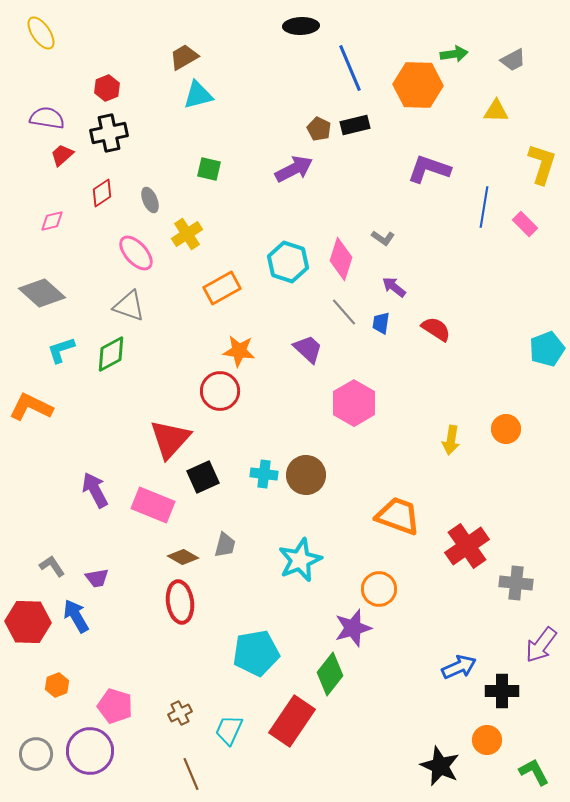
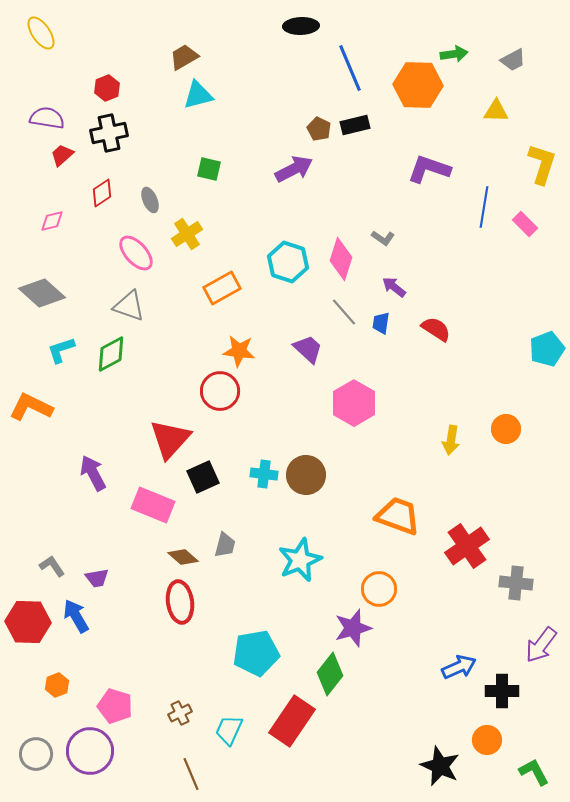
purple arrow at (95, 490): moved 2 px left, 17 px up
brown diamond at (183, 557): rotated 12 degrees clockwise
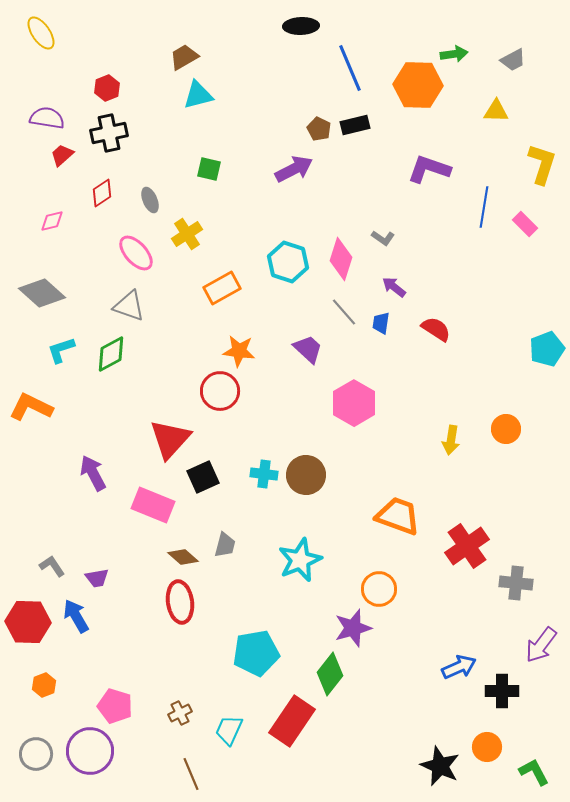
orange hexagon at (57, 685): moved 13 px left
orange circle at (487, 740): moved 7 px down
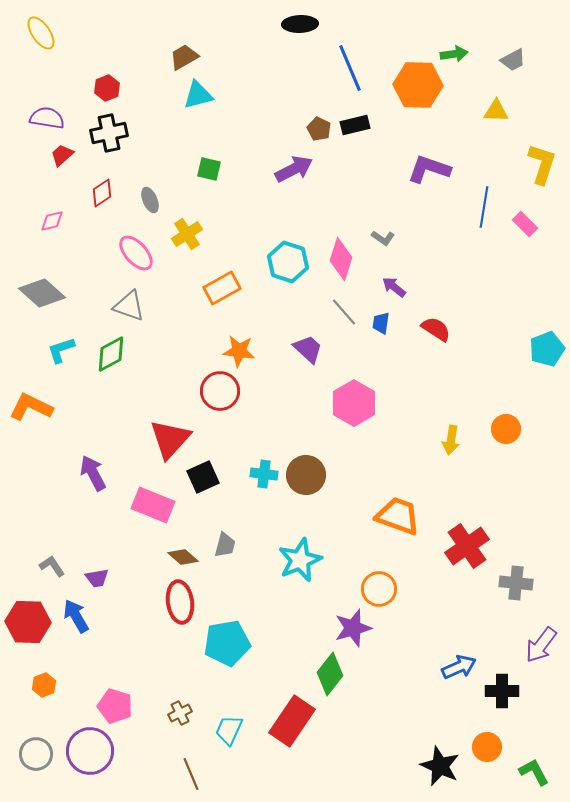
black ellipse at (301, 26): moved 1 px left, 2 px up
cyan pentagon at (256, 653): moved 29 px left, 10 px up
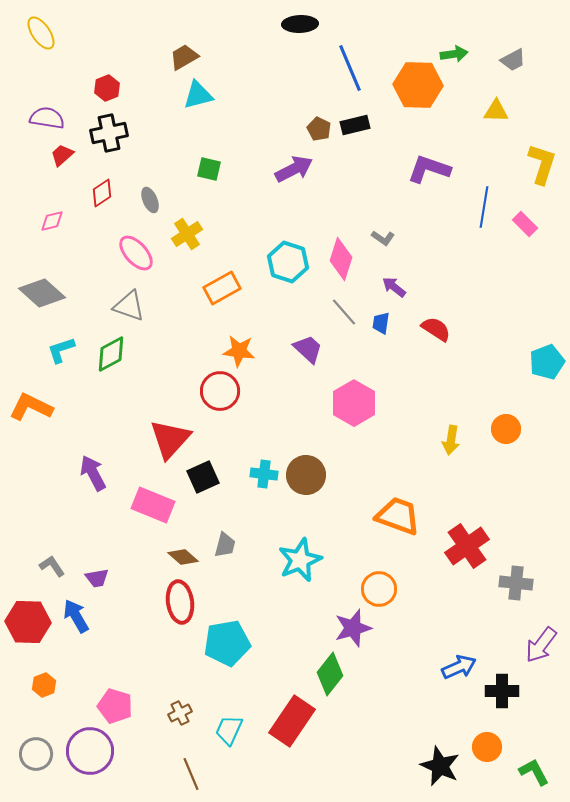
cyan pentagon at (547, 349): moved 13 px down
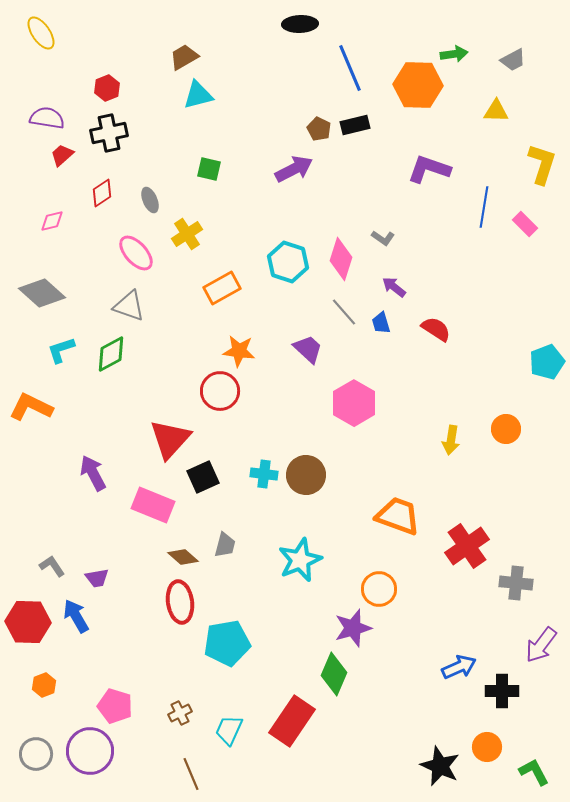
blue trapezoid at (381, 323): rotated 25 degrees counterclockwise
green diamond at (330, 674): moved 4 px right; rotated 15 degrees counterclockwise
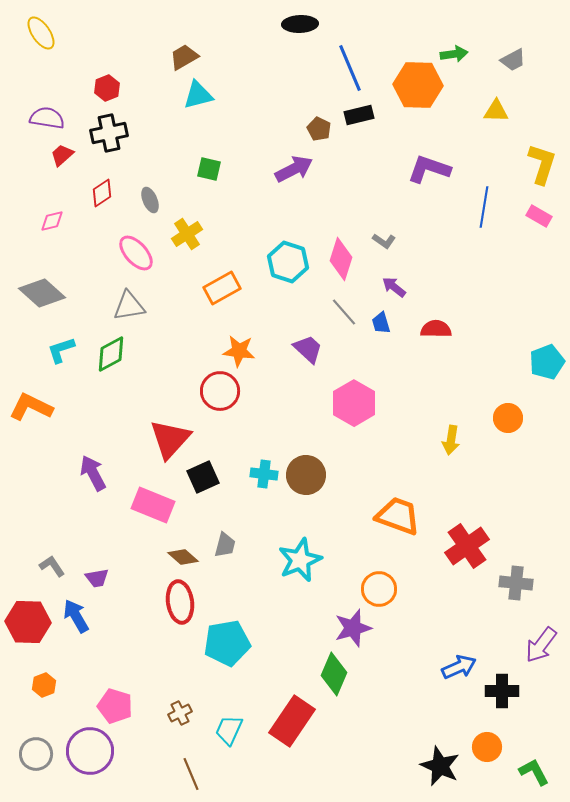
black rectangle at (355, 125): moved 4 px right, 10 px up
pink rectangle at (525, 224): moved 14 px right, 8 px up; rotated 15 degrees counterclockwise
gray L-shape at (383, 238): moved 1 px right, 3 px down
gray triangle at (129, 306): rotated 28 degrees counterclockwise
red semicircle at (436, 329): rotated 32 degrees counterclockwise
orange circle at (506, 429): moved 2 px right, 11 px up
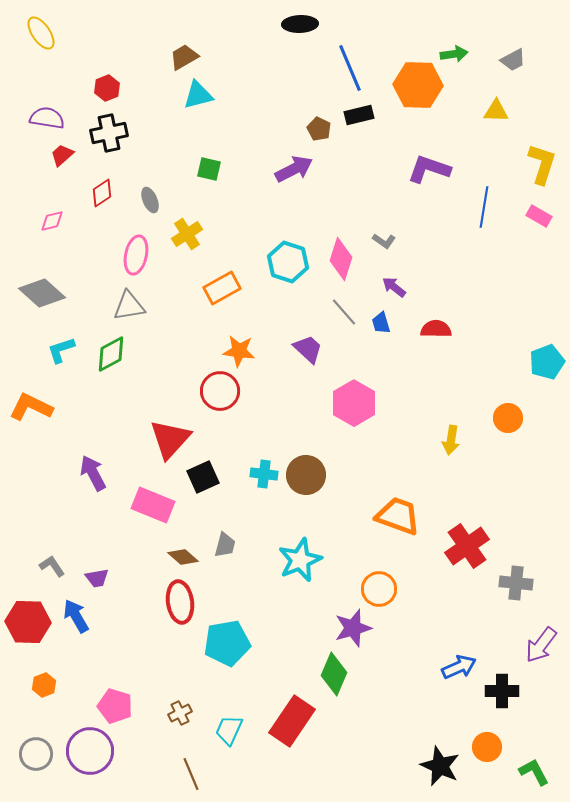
pink ellipse at (136, 253): moved 2 px down; rotated 54 degrees clockwise
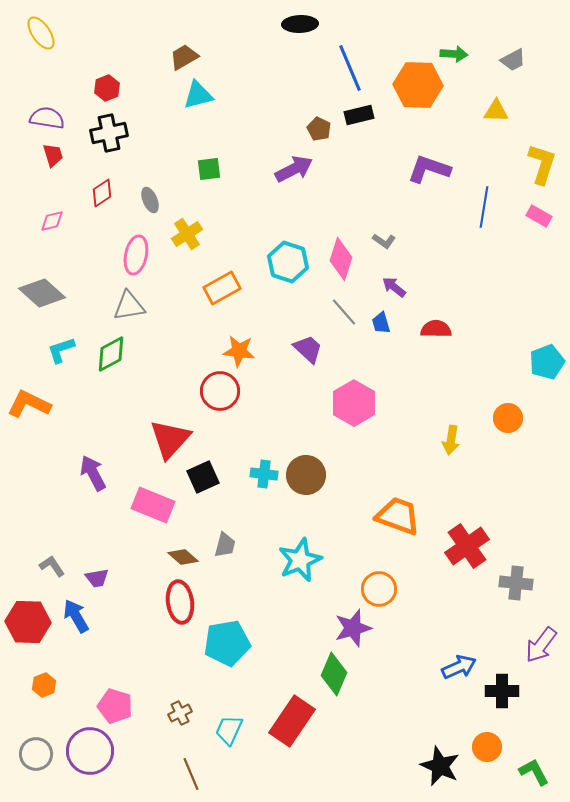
green arrow at (454, 54): rotated 12 degrees clockwise
red trapezoid at (62, 155): moved 9 px left; rotated 115 degrees clockwise
green square at (209, 169): rotated 20 degrees counterclockwise
orange L-shape at (31, 407): moved 2 px left, 3 px up
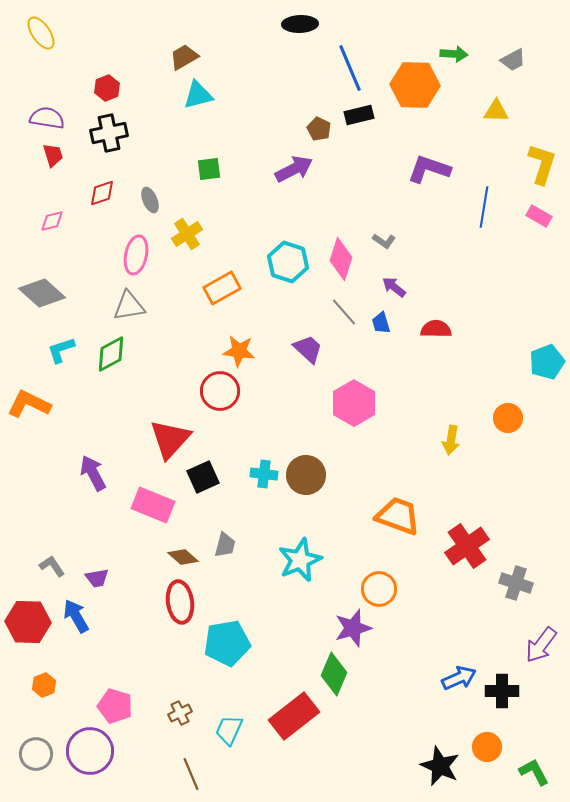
orange hexagon at (418, 85): moved 3 px left
red diamond at (102, 193): rotated 16 degrees clockwise
gray cross at (516, 583): rotated 12 degrees clockwise
blue arrow at (459, 667): moved 11 px down
red rectangle at (292, 721): moved 2 px right, 5 px up; rotated 18 degrees clockwise
